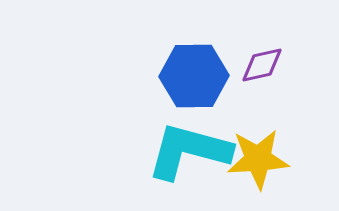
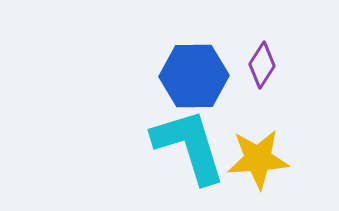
purple diamond: rotated 45 degrees counterclockwise
cyan L-shape: moved 5 px up; rotated 58 degrees clockwise
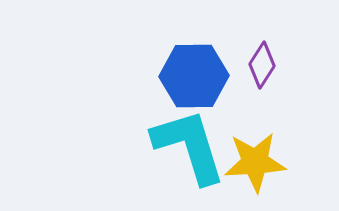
yellow star: moved 3 px left, 3 px down
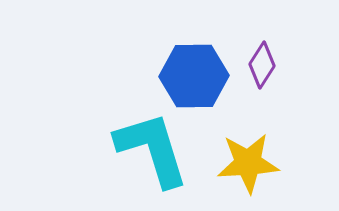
cyan L-shape: moved 37 px left, 3 px down
yellow star: moved 7 px left, 1 px down
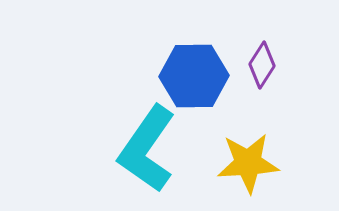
cyan L-shape: moved 5 px left; rotated 128 degrees counterclockwise
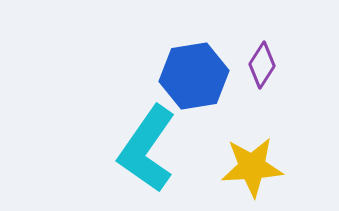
blue hexagon: rotated 8 degrees counterclockwise
yellow star: moved 4 px right, 4 px down
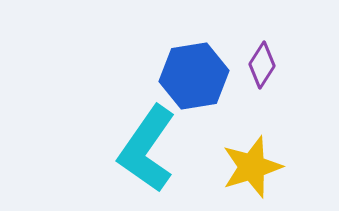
yellow star: rotated 14 degrees counterclockwise
